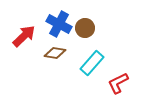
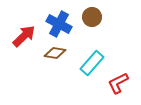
brown circle: moved 7 px right, 11 px up
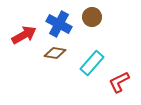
red arrow: moved 1 px up; rotated 15 degrees clockwise
red L-shape: moved 1 px right, 1 px up
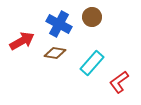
red arrow: moved 2 px left, 6 px down
red L-shape: rotated 10 degrees counterclockwise
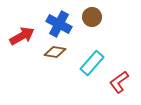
red arrow: moved 5 px up
brown diamond: moved 1 px up
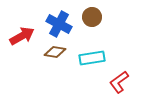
cyan rectangle: moved 5 px up; rotated 40 degrees clockwise
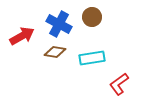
red L-shape: moved 2 px down
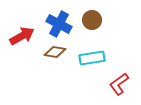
brown circle: moved 3 px down
